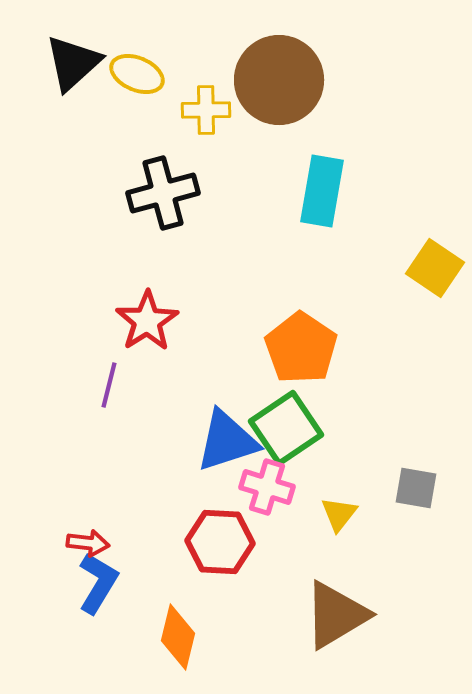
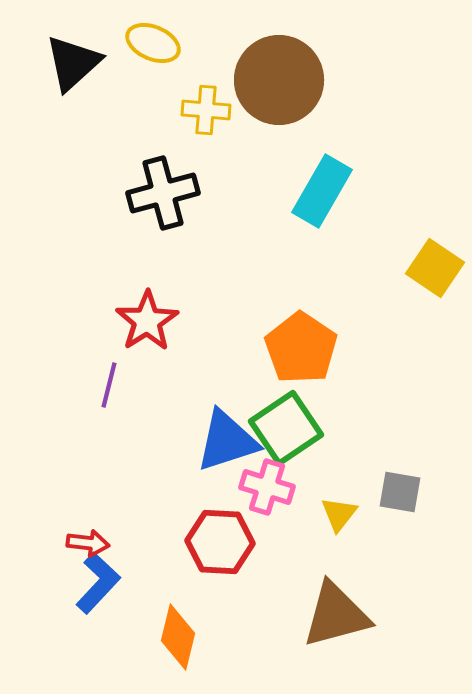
yellow ellipse: moved 16 px right, 31 px up
yellow cross: rotated 6 degrees clockwise
cyan rectangle: rotated 20 degrees clockwise
gray square: moved 16 px left, 4 px down
blue L-shape: rotated 12 degrees clockwise
brown triangle: rotated 16 degrees clockwise
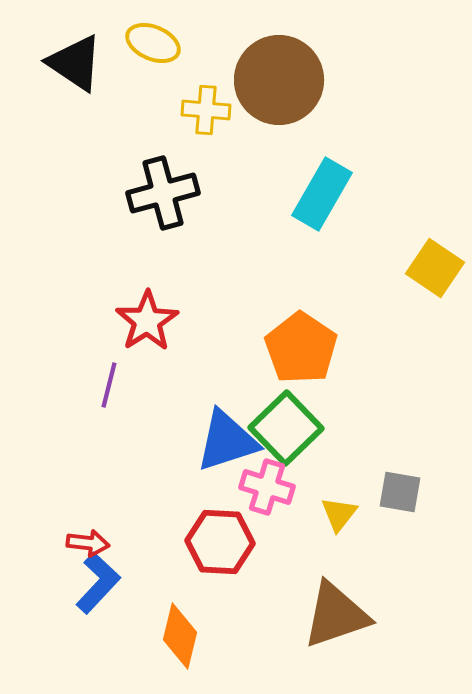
black triangle: moved 2 px right; rotated 44 degrees counterclockwise
cyan rectangle: moved 3 px down
green square: rotated 10 degrees counterclockwise
brown triangle: rotated 4 degrees counterclockwise
orange diamond: moved 2 px right, 1 px up
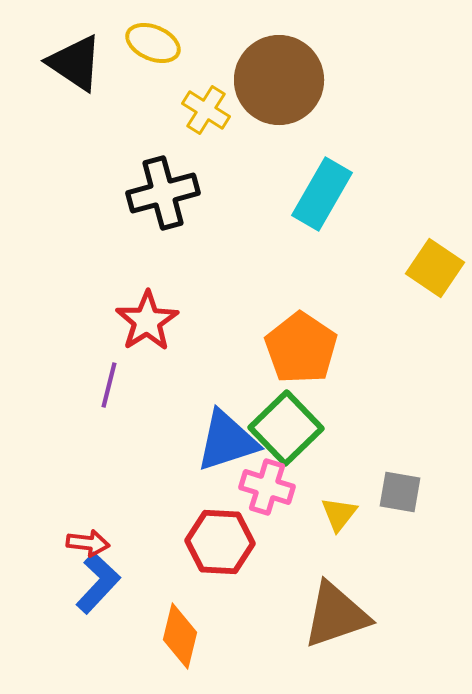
yellow cross: rotated 27 degrees clockwise
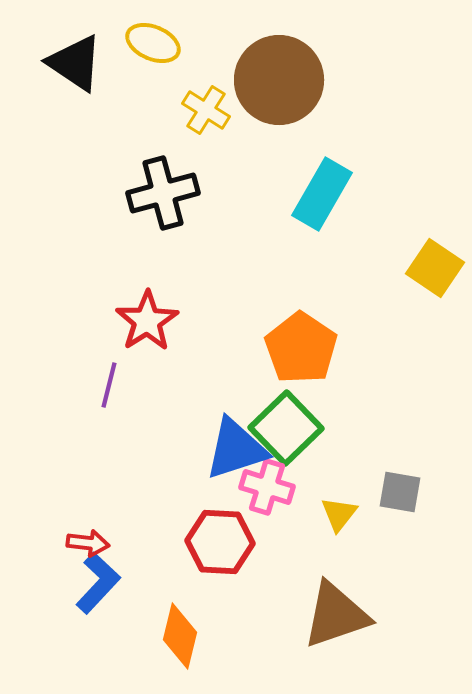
blue triangle: moved 9 px right, 8 px down
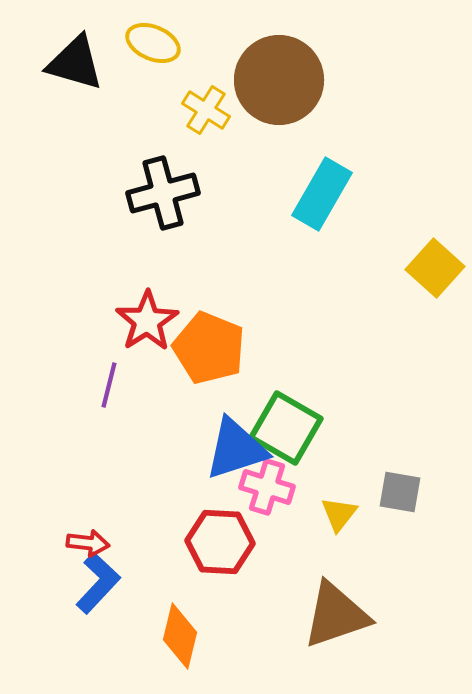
black triangle: rotated 18 degrees counterclockwise
yellow square: rotated 8 degrees clockwise
orange pentagon: moved 92 px left; rotated 12 degrees counterclockwise
green square: rotated 16 degrees counterclockwise
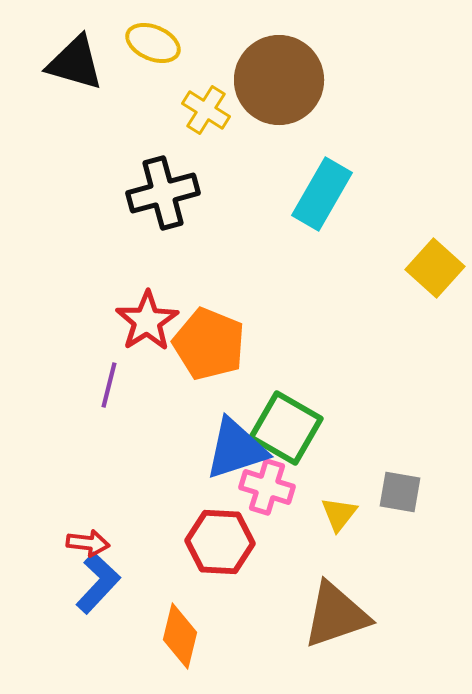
orange pentagon: moved 4 px up
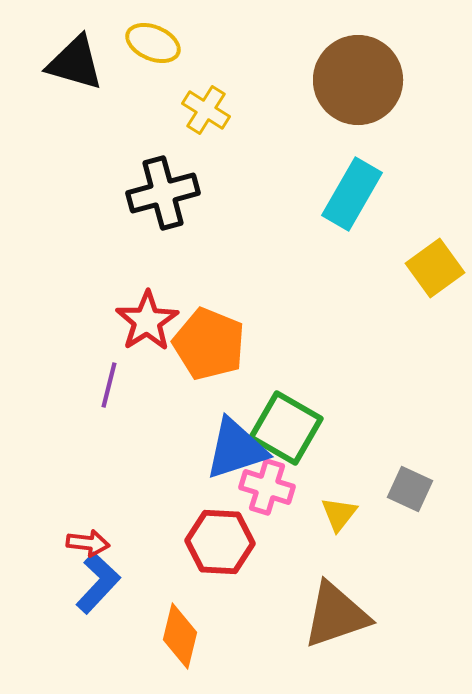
brown circle: moved 79 px right
cyan rectangle: moved 30 px right
yellow square: rotated 12 degrees clockwise
gray square: moved 10 px right, 3 px up; rotated 15 degrees clockwise
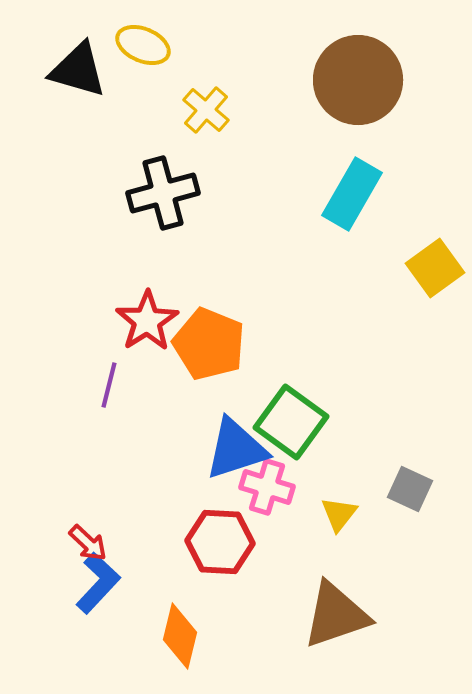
yellow ellipse: moved 10 px left, 2 px down
black triangle: moved 3 px right, 7 px down
yellow cross: rotated 9 degrees clockwise
green square: moved 5 px right, 6 px up; rotated 6 degrees clockwise
red arrow: rotated 36 degrees clockwise
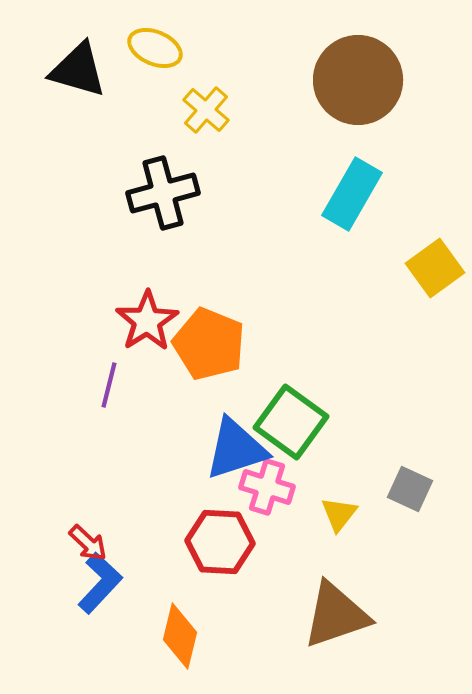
yellow ellipse: moved 12 px right, 3 px down
blue L-shape: moved 2 px right
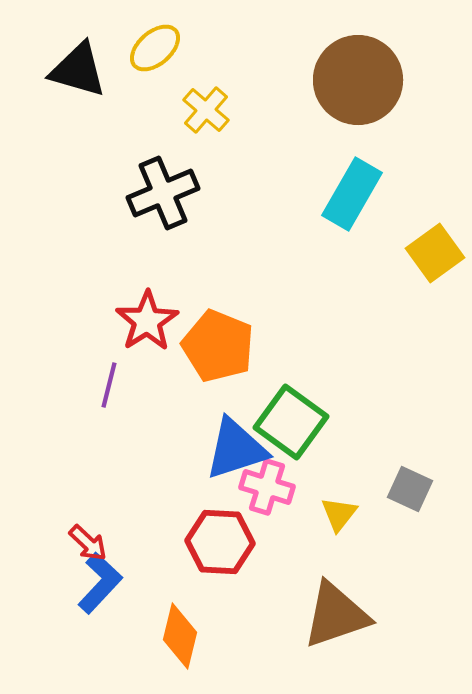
yellow ellipse: rotated 64 degrees counterclockwise
black cross: rotated 8 degrees counterclockwise
yellow square: moved 15 px up
orange pentagon: moved 9 px right, 2 px down
